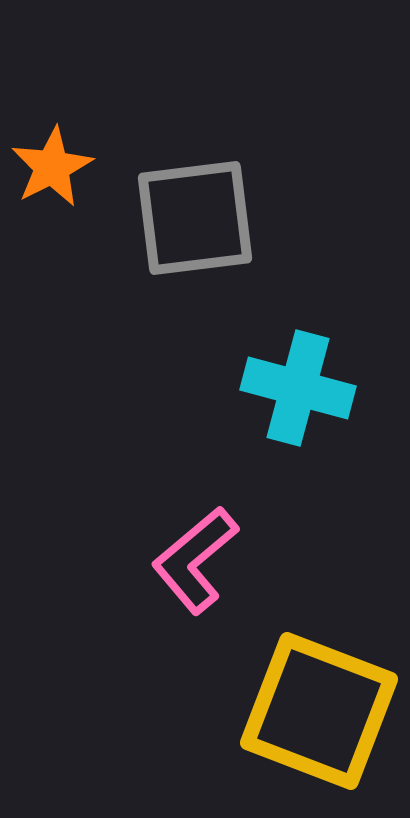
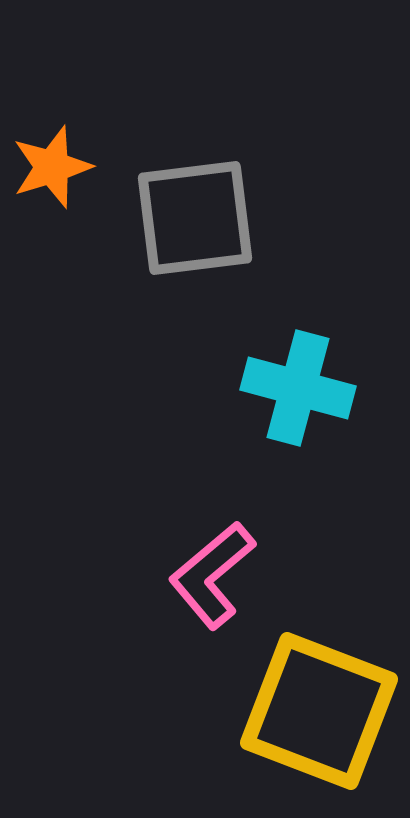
orange star: rotated 10 degrees clockwise
pink L-shape: moved 17 px right, 15 px down
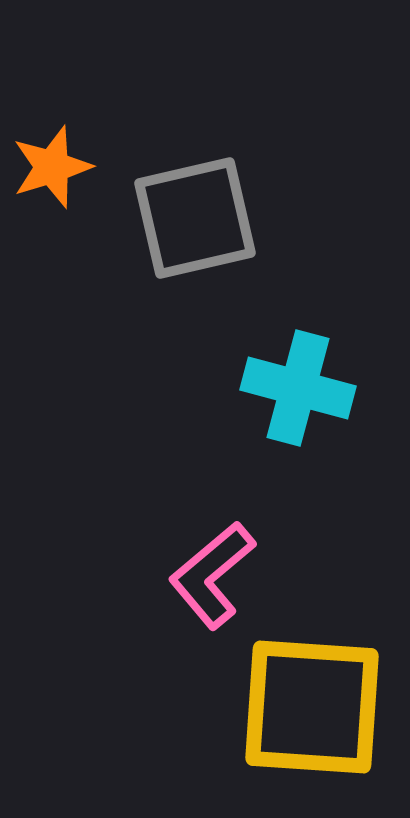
gray square: rotated 6 degrees counterclockwise
yellow square: moved 7 px left, 4 px up; rotated 17 degrees counterclockwise
